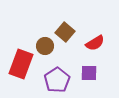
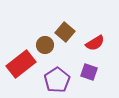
brown circle: moved 1 px up
red rectangle: rotated 32 degrees clockwise
purple square: moved 1 px up; rotated 18 degrees clockwise
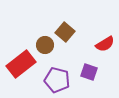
red semicircle: moved 10 px right, 1 px down
purple pentagon: rotated 25 degrees counterclockwise
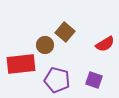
red rectangle: rotated 32 degrees clockwise
purple square: moved 5 px right, 8 px down
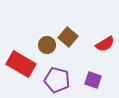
brown square: moved 3 px right, 5 px down
brown circle: moved 2 px right
red rectangle: rotated 36 degrees clockwise
purple square: moved 1 px left
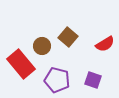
brown circle: moved 5 px left, 1 px down
red rectangle: rotated 20 degrees clockwise
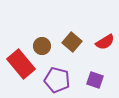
brown square: moved 4 px right, 5 px down
red semicircle: moved 2 px up
purple square: moved 2 px right
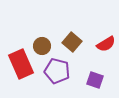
red semicircle: moved 1 px right, 2 px down
red rectangle: rotated 16 degrees clockwise
purple pentagon: moved 9 px up
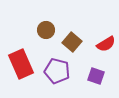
brown circle: moved 4 px right, 16 px up
purple square: moved 1 px right, 4 px up
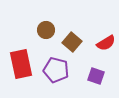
red semicircle: moved 1 px up
red rectangle: rotated 12 degrees clockwise
purple pentagon: moved 1 px left, 1 px up
